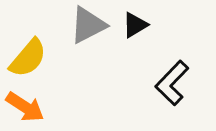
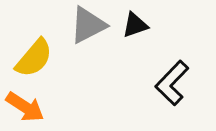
black triangle: rotated 12 degrees clockwise
yellow semicircle: moved 6 px right
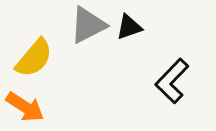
black triangle: moved 6 px left, 2 px down
black L-shape: moved 2 px up
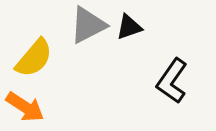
black L-shape: rotated 9 degrees counterclockwise
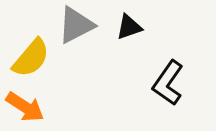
gray triangle: moved 12 px left
yellow semicircle: moved 3 px left
black L-shape: moved 4 px left, 2 px down
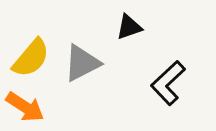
gray triangle: moved 6 px right, 38 px down
black L-shape: rotated 12 degrees clockwise
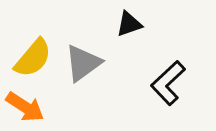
black triangle: moved 3 px up
yellow semicircle: moved 2 px right
gray triangle: moved 1 px right; rotated 9 degrees counterclockwise
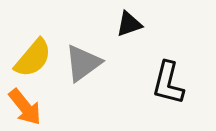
black L-shape: rotated 33 degrees counterclockwise
orange arrow: rotated 18 degrees clockwise
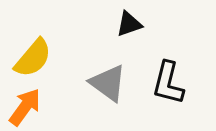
gray triangle: moved 25 px right, 20 px down; rotated 48 degrees counterclockwise
orange arrow: rotated 105 degrees counterclockwise
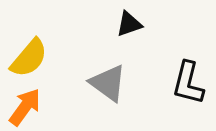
yellow semicircle: moved 4 px left
black L-shape: moved 20 px right
